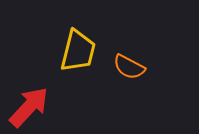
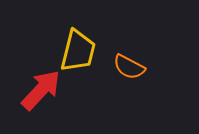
red arrow: moved 12 px right, 17 px up
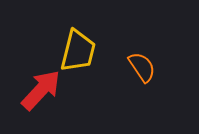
orange semicircle: moved 13 px right; rotated 152 degrees counterclockwise
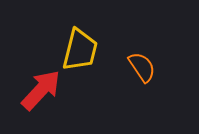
yellow trapezoid: moved 2 px right, 1 px up
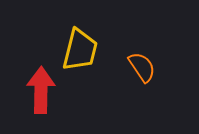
red arrow: rotated 42 degrees counterclockwise
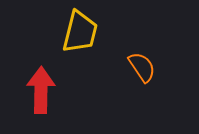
yellow trapezoid: moved 18 px up
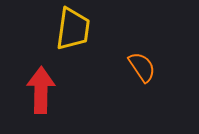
yellow trapezoid: moved 7 px left, 3 px up; rotated 6 degrees counterclockwise
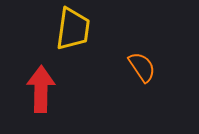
red arrow: moved 1 px up
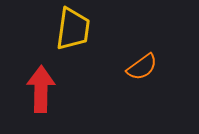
orange semicircle: rotated 88 degrees clockwise
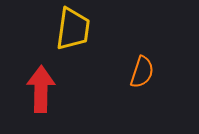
orange semicircle: moved 5 px down; rotated 36 degrees counterclockwise
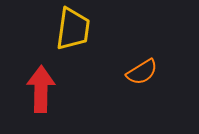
orange semicircle: rotated 40 degrees clockwise
